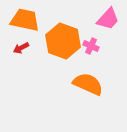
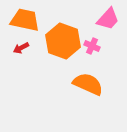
pink cross: moved 1 px right
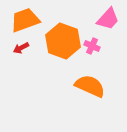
orange trapezoid: rotated 32 degrees counterclockwise
orange semicircle: moved 2 px right, 2 px down
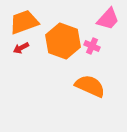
orange trapezoid: moved 1 px left, 2 px down
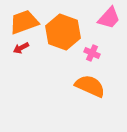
pink trapezoid: moved 1 px right, 1 px up
orange hexagon: moved 9 px up
pink cross: moved 7 px down
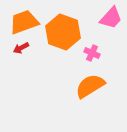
pink trapezoid: moved 2 px right
orange semicircle: rotated 56 degrees counterclockwise
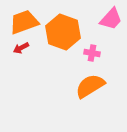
pink trapezoid: moved 1 px down
pink cross: rotated 14 degrees counterclockwise
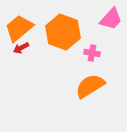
orange trapezoid: moved 5 px left, 6 px down; rotated 20 degrees counterclockwise
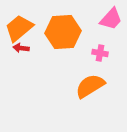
orange hexagon: rotated 24 degrees counterclockwise
red arrow: rotated 35 degrees clockwise
pink cross: moved 8 px right
